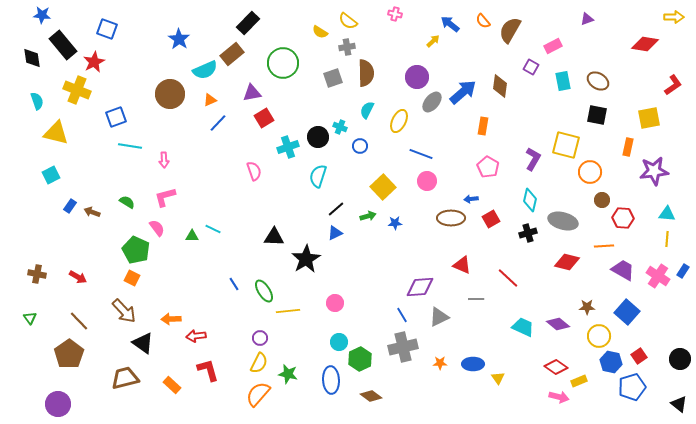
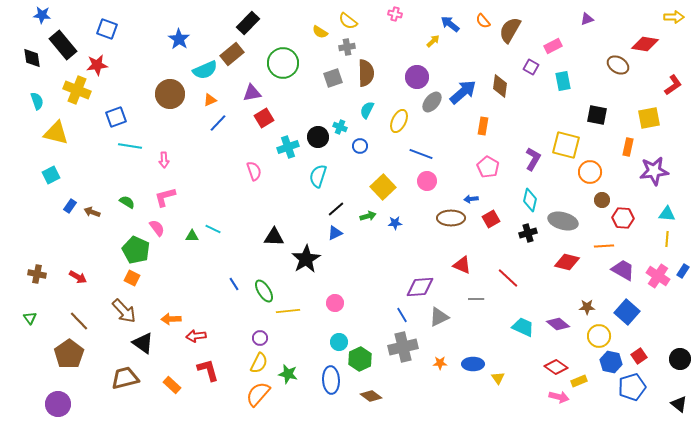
red star at (94, 62): moved 3 px right, 3 px down; rotated 20 degrees clockwise
brown ellipse at (598, 81): moved 20 px right, 16 px up
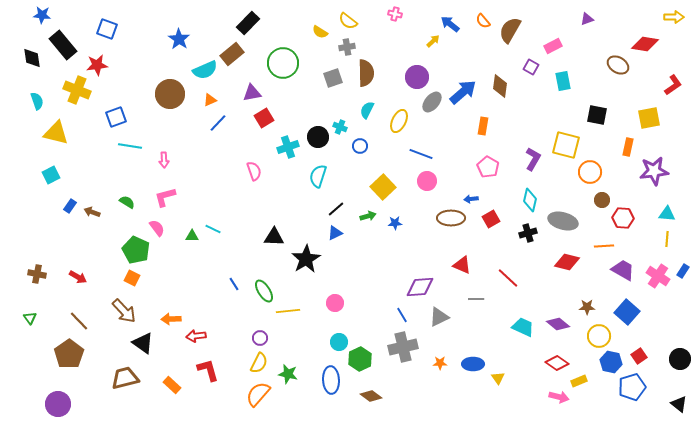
red diamond at (556, 367): moved 1 px right, 4 px up
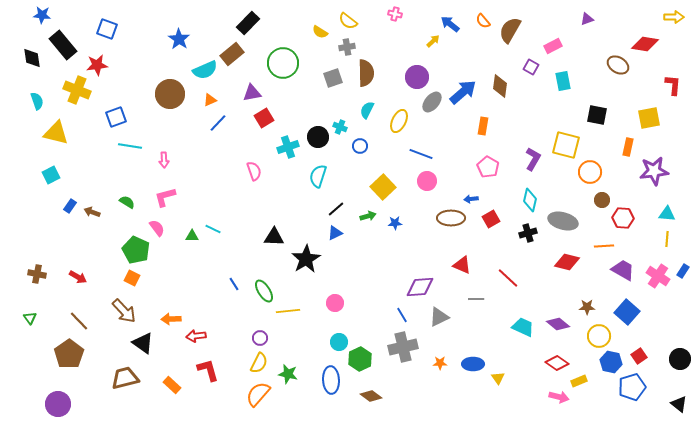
red L-shape at (673, 85): rotated 50 degrees counterclockwise
